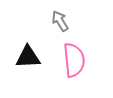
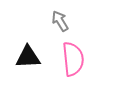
pink semicircle: moved 1 px left, 1 px up
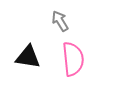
black triangle: rotated 12 degrees clockwise
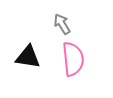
gray arrow: moved 2 px right, 3 px down
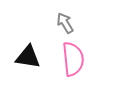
gray arrow: moved 3 px right, 1 px up
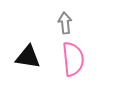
gray arrow: rotated 25 degrees clockwise
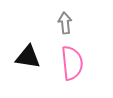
pink semicircle: moved 1 px left, 4 px down
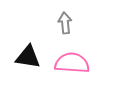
pink semicircle: rotated 80 degrees counterclockwise
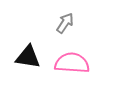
gray arrow: rotated 40 degrees clockwise
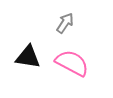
pink semicircle: rotated 24 degrees clockwise
